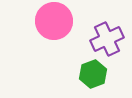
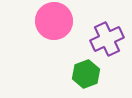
green hexagon: moved 7 px left
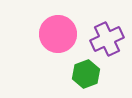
pink circle: moved 4 px right, 13 px down
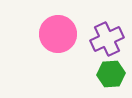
green hexagon: moved 25 px right; rotated 16 degrees clockwise
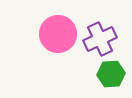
purple cross: moved 7 px left
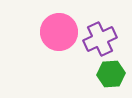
pink circle: moved 1 px right, 2 px up
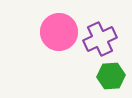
green hexagon: moved 2 px down
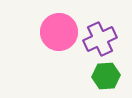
green hexagon: moved 5 px left
